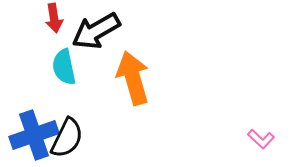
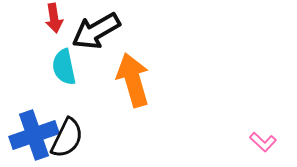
orange arrow: moved 2 px down
pink L-shape: moved 2 px right, 3 px down
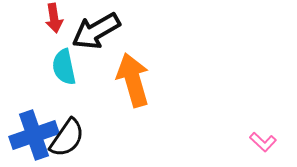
black semicircle: rotated 9 degrees clockwise
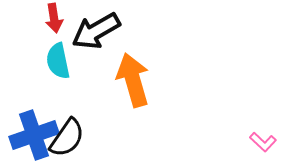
cyan semicircle: moved 6 px left, 6 px up
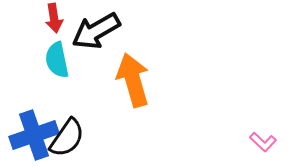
cyan semicircle: moved 1 px left, 1 px up
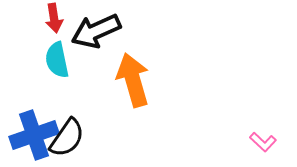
black arrow: rotated 6 degrees clockwise
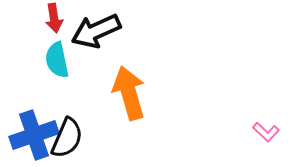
orange arrow: moved 4 px left, 13 px down
black semicircle: rotated 12 degrees counterclockwise
pink L-shape: moved 3 px right, 10 px up
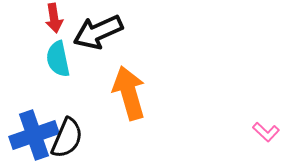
black arrow: moved 2 px right, 1 px down
cyan semicircle: moved 1 px right, 1 px up
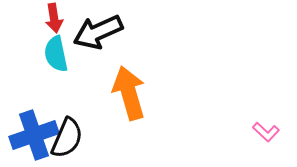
cyan semicircle: moved 2 px left, 5 px up
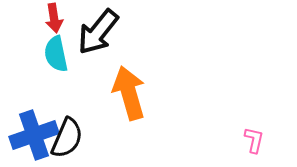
black arrow: rotated 27 degrees counterclockwise
pink L-shape: moved 12 px left, 8 px down; rotated 120 degrees counterclockwise
